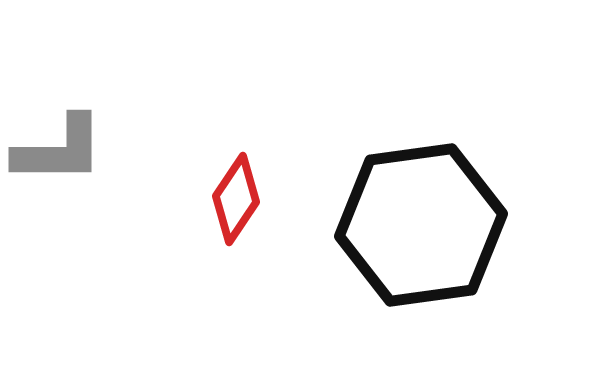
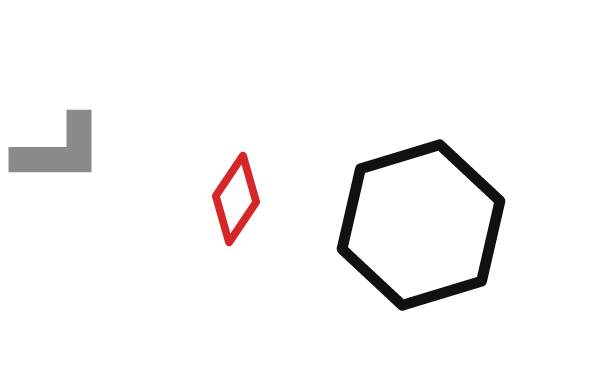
black hexagon: rotated 9 degrees counterclockwise
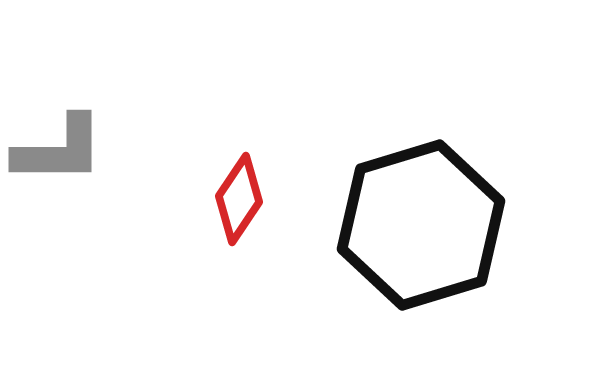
red diamond: moved 3 px right
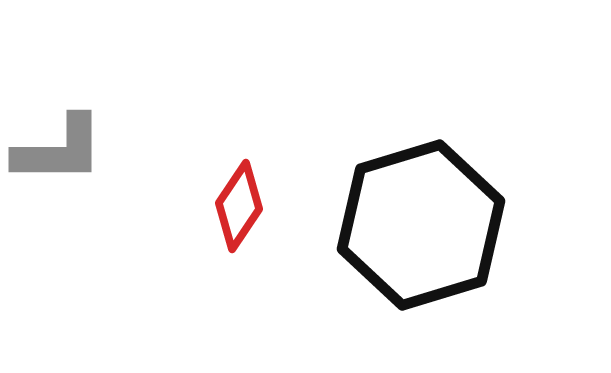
red diamond: moved 7 px down
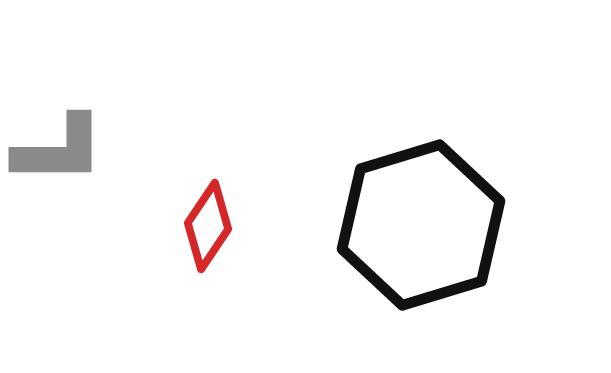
red diamond: moved 31 px left, 20 px down
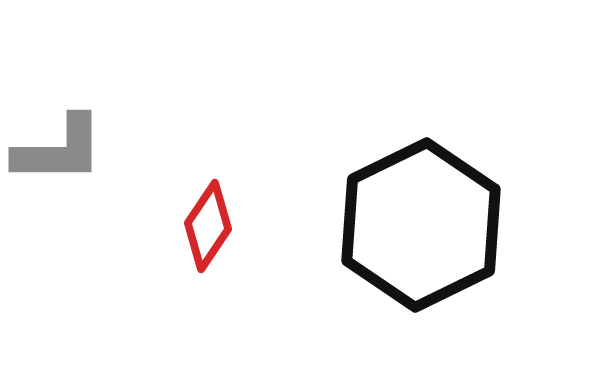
black hexagon: rotated 9 degrees counterclockwise
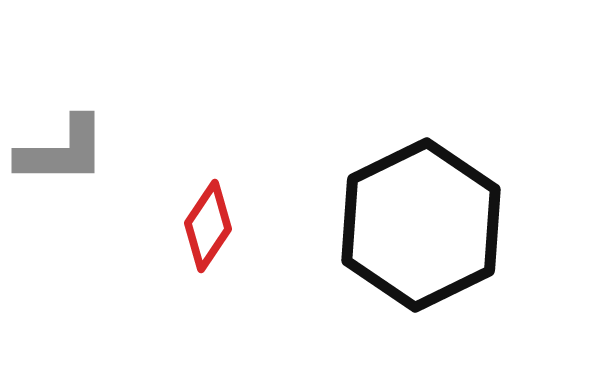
gray L-shape: moved 3 px right, 1 px down
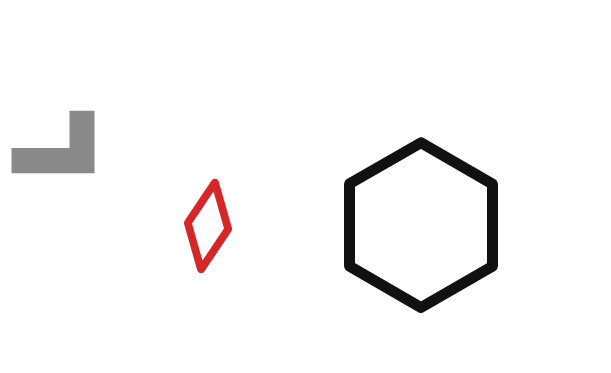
black hexagon: rotated 4 degrees counterclockwise
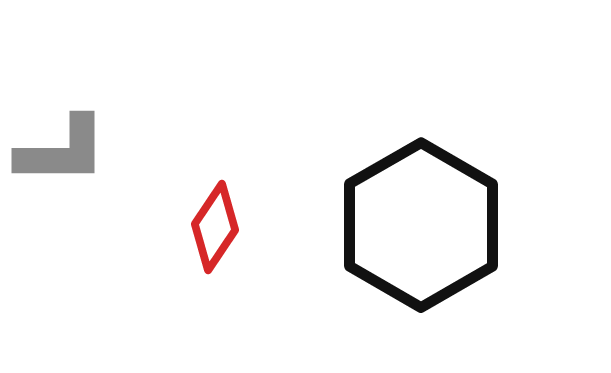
red diamond: moved 7 px right, 1 px down
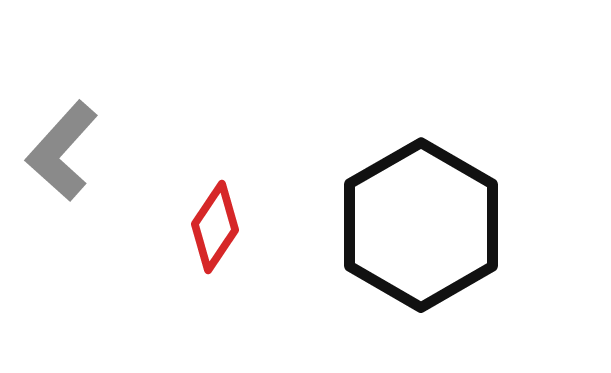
gray L-shape: rotated 132 degrees clockwise
